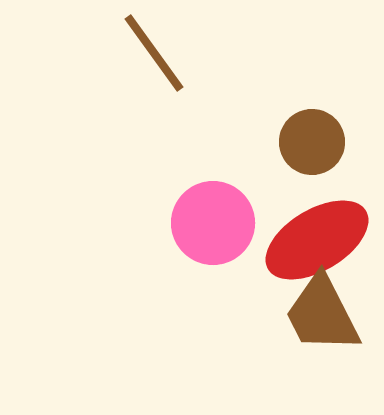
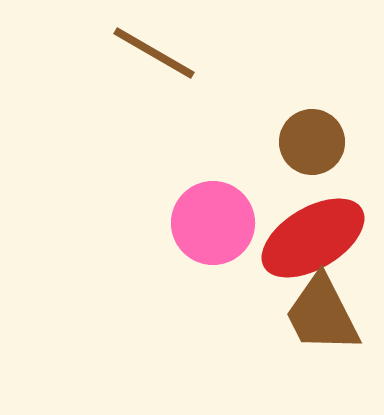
brown line: rotated 24 degrees counterclockwise
red ellipse: moved 4 px left, 2 px up
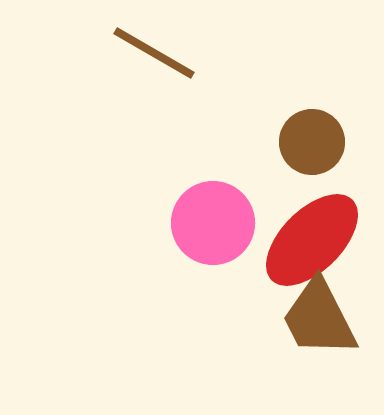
red ellipse: moved 1 px left, 2 px down; rotated 14 degrees counterclockwise
brown trapezoid: moved 3 px left, 4 px down
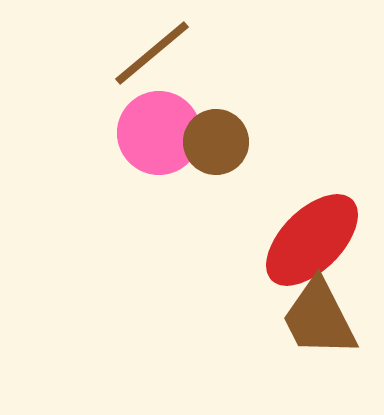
brown line: moved 2 px left; rotated 70 degrees counterclockwise
brown circle: moved 96 px left
pink circle: moved 54 px left, 90 px up
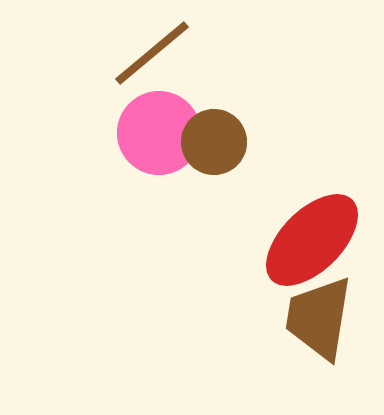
brown circle: moved 2 px left
brown trapezoid: rotated 36 degrees clockwise
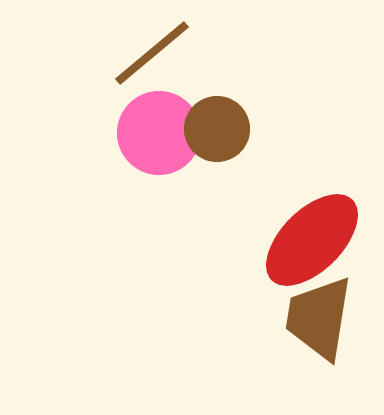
brown circle: moved 3 px right, 13 px up
